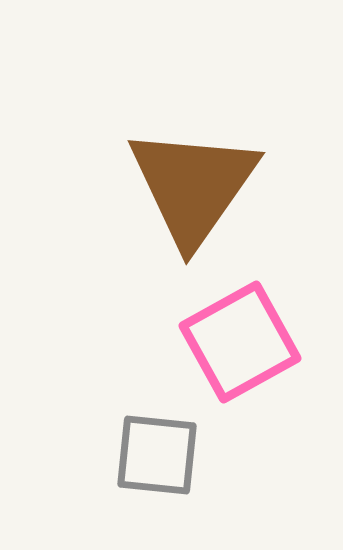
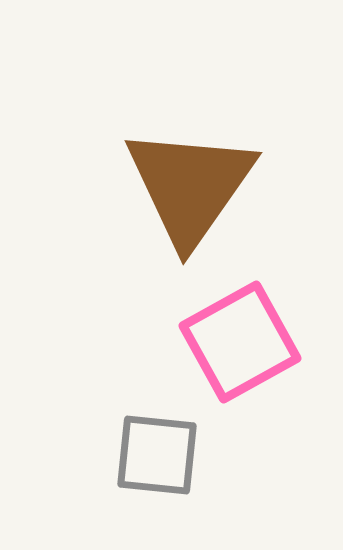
brown triangle: moved 3 px left
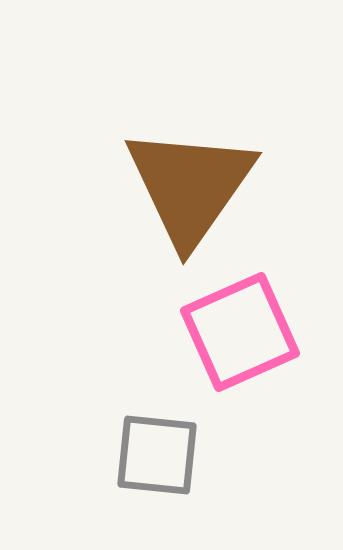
pink square: moved 10 px up; rotated 5 degrees clockwise
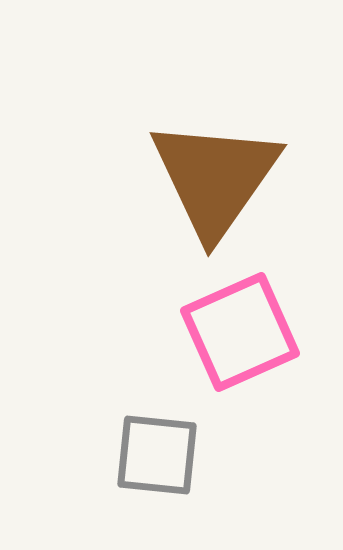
brown triangle: moved 25 px right, 8 px up
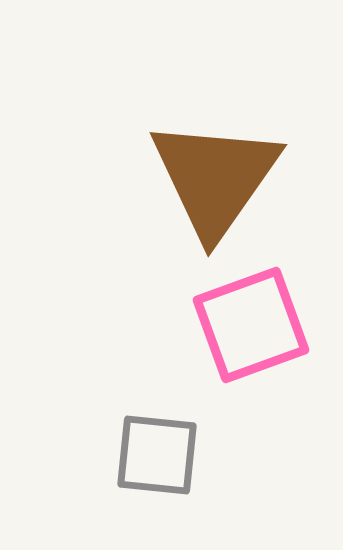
pink square: moved 11 px right, 7 px up; rotated 4 degrees clockwise
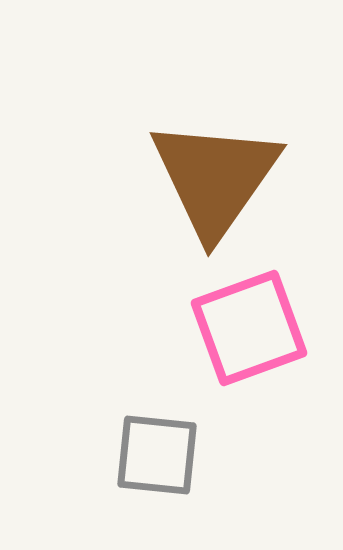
pink square: moved 2 px left, 3 px down
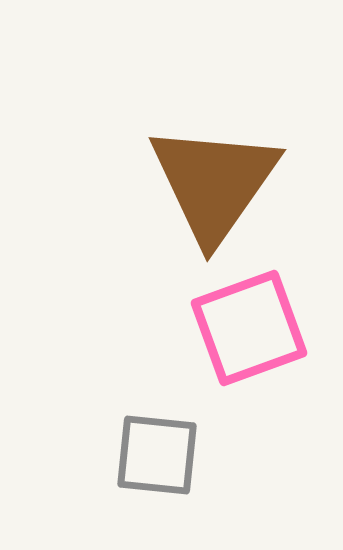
brown triangle: moved 1 px left, 5 px down
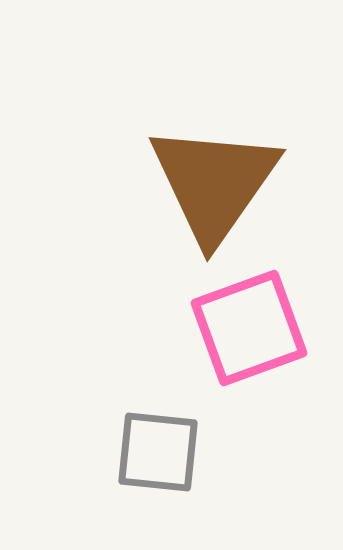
gray square: moved 1 px right, 3 px up
